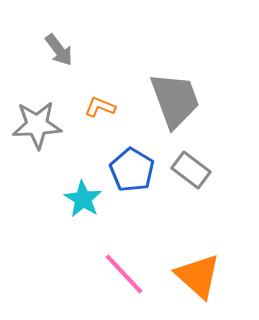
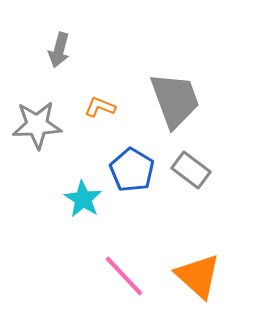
gray arrow: rotated 52 degrees clockwise
pink line: moved 2 px down
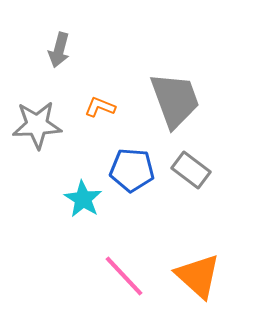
blue pentagon: rotated 27 degrees counterclockwise
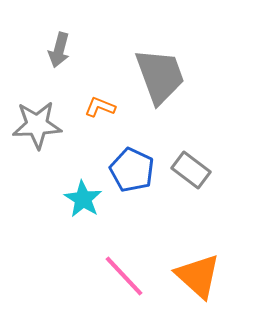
gray trapezoid: moved 15 px left, 24 px up
blue pentagon: rotated 21 degrees clockwise
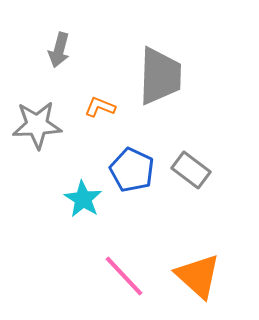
gray trapezoid: rotated 22 degrees clockwise
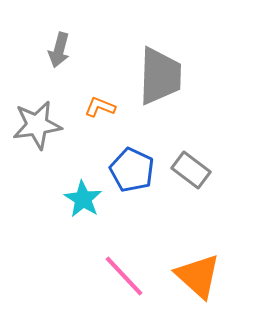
gray star: rotated 6 degrees counterclockwise
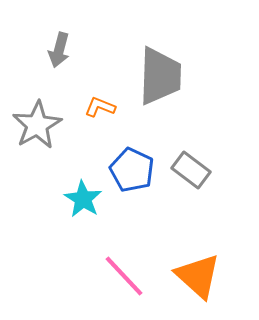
gray star: rotated 21 degrees counterclockwise
